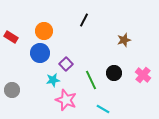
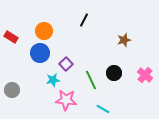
pink cross: moved 2 px right
pink star: rotated 15 degrees counterclockwise
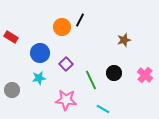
black line: moved 4 px left
orange circle: moved 18 px right, 4 px up
cyan star: moved 14 px left, 2 px up
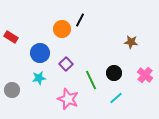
orange circle: moved 2 px down
brown star: moved 7 px right, 2 px down; rotated 24 degrees clockwise
pink star: moved 2 px right, 1 px up; rotated 15 degrees clockwise
cyan line: moved 13 px right, 11 px up; rotated 72 degrees counterclockwise
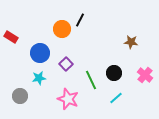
gray circle: moved 8 px right, 6 px down
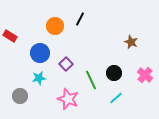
black line: moved 1 px up
orange circle: moved 7 px left, 3 px up
red rectangle: moved 1 px left, 1 px up
brown star: rotated 16 degrees clockwise
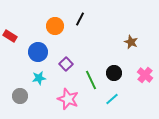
blue circle: moved 2 px left, 1 px up
cyan line: moved 4 px left, 1 px down
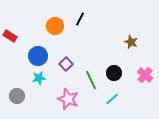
blue circle: moved 4 px down
gray circle: moved 3 px left
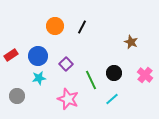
black line: moved 2 px right, 8 px down
red rectangle: moved 1 px right, 19 px down; rotated 64 degrees counterclockwise
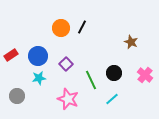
orange circle: moved 6 px right, 2 px down
